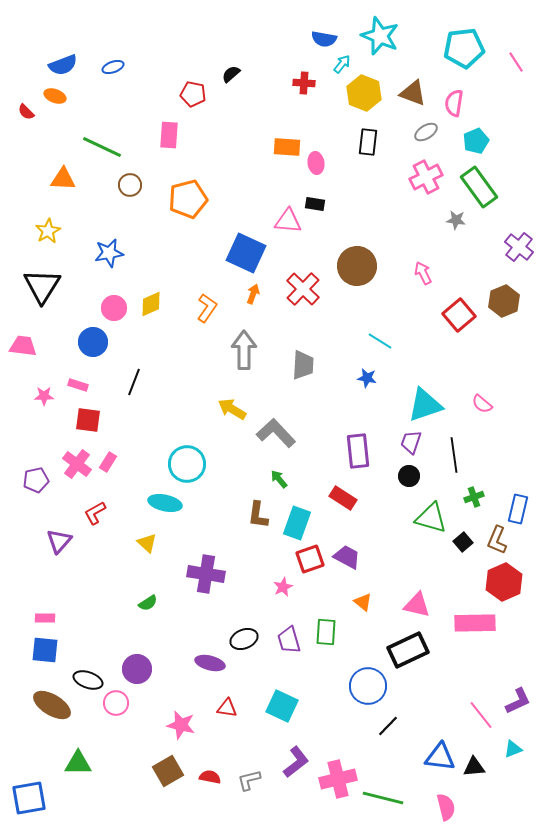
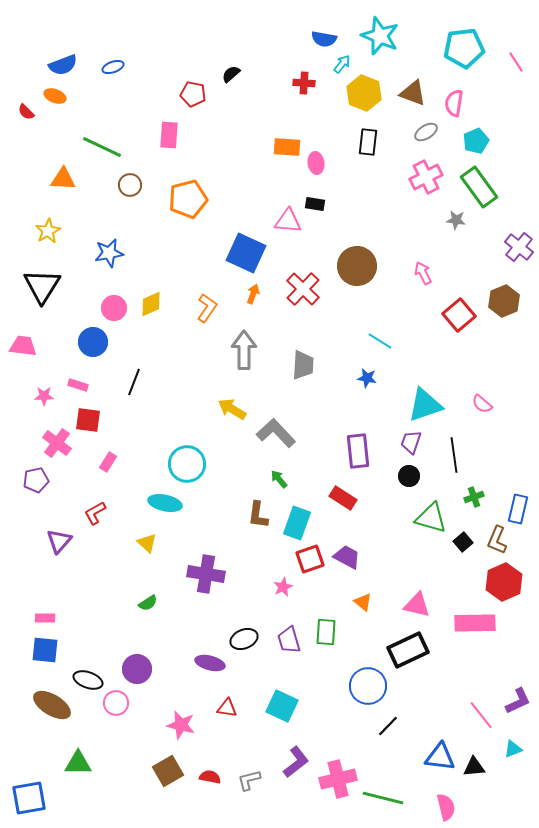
pink cross at (77, 464): moved 20 px left, 21 px up
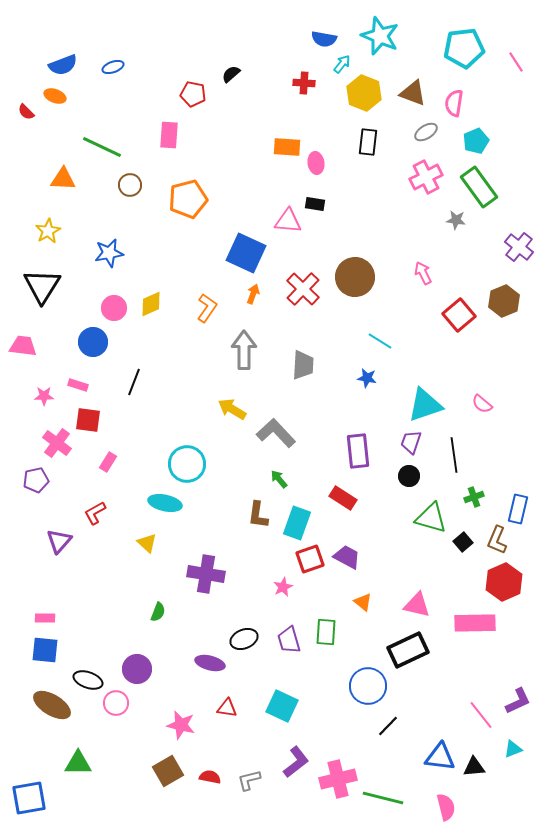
brown circle at (357, 266): moved 2 px left, 11 px down
green semicircle at (148, 603): moved 10 px right, 9 px down; rotated 36 degrees counterclockwise
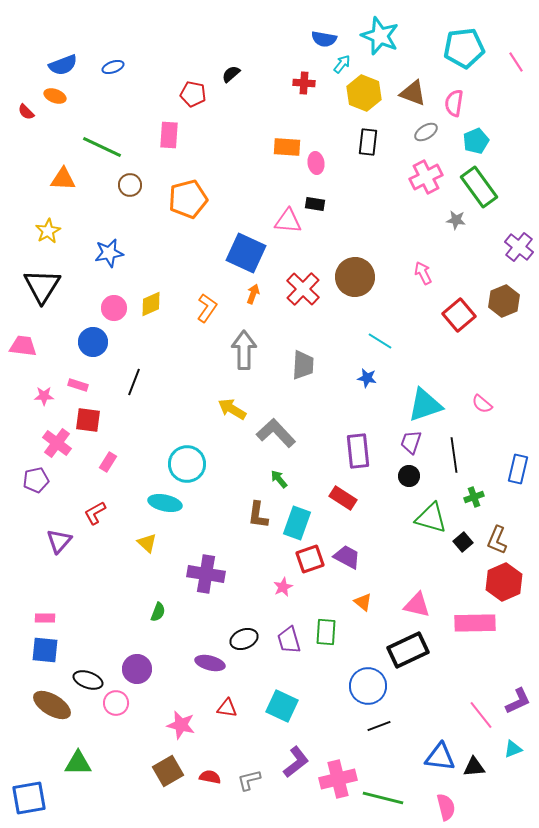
blue rectangle at (518, 509): moved 40 px up
black line at (388, 726): moved 9 px left; rotated 25 degrees clockwise
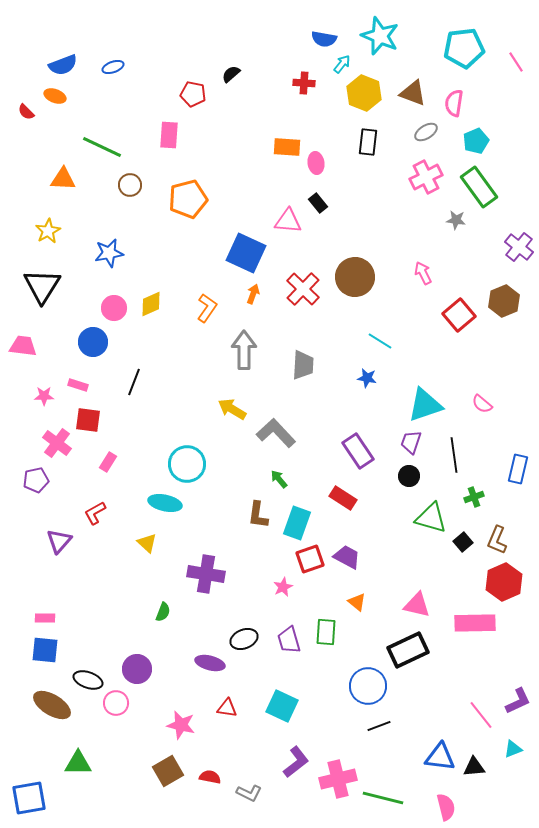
black rectangle at (315, 204): moved 3 px right, 1 px up; rotated 42 degrees clockwise
purple rectangle at (358, 451): rotated 28 degrees counterclockwise
orange triangle at (363, 602): moved 6 px left
green semicircle at (158, 612): moved 5 px right
gray L-shape at (249, 780): moved 13 px down; rotated 140 degrees counterclockwise
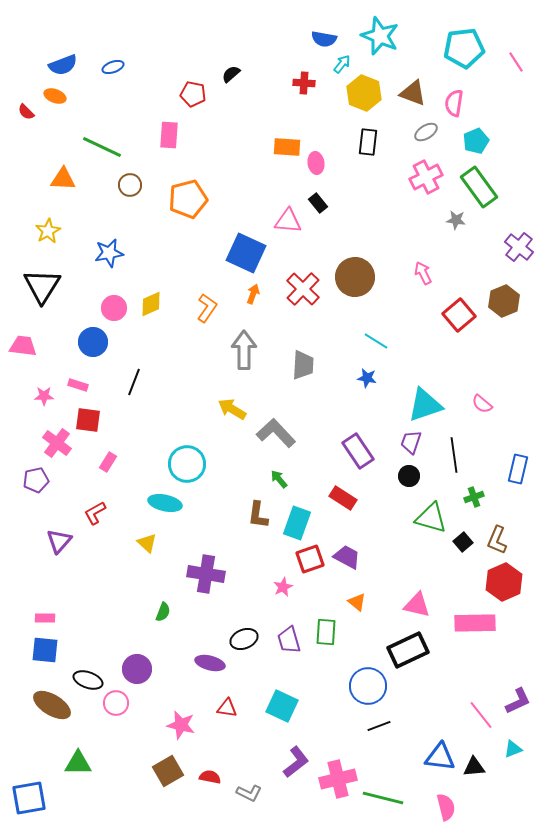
cyan line at (380, 341): moved 4 px left
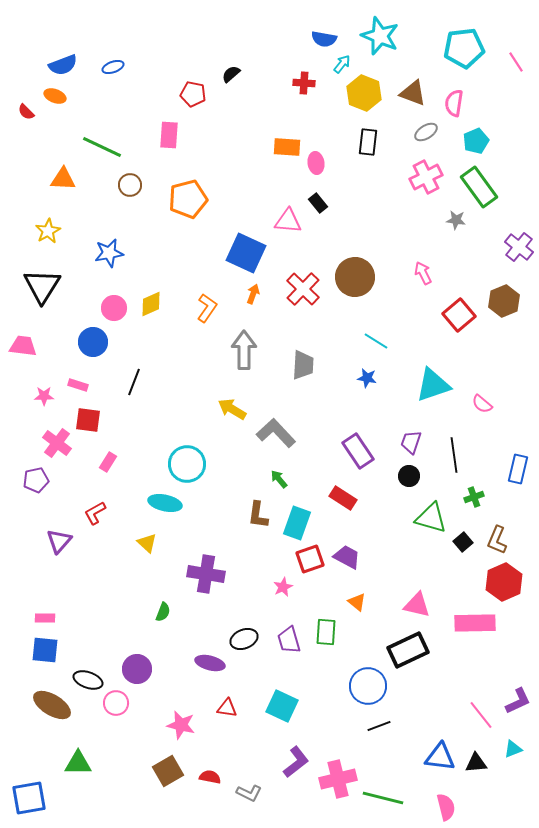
cyan triangle at (425, 405): moved 8 px right, 20 px up
black triangle at (474, 767): moved 2 px right, 4 px up
